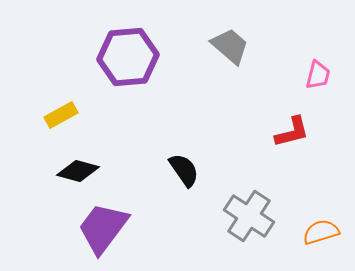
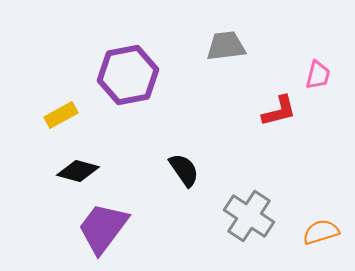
gray trapezoid: moved 4 px left; rotated 48 degrees counterclockwise
purple hexagon: moved 18 px down; rotated 6 degrees counterclockwise
red L-shape: moved 13 px left, 21 px up
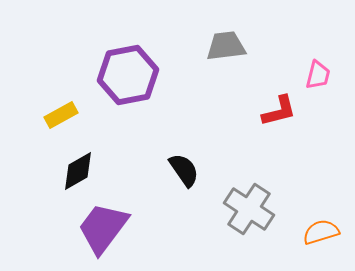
black diamond: rotated 45 degrees counterclockwise
gray cross: moved 7 px up
